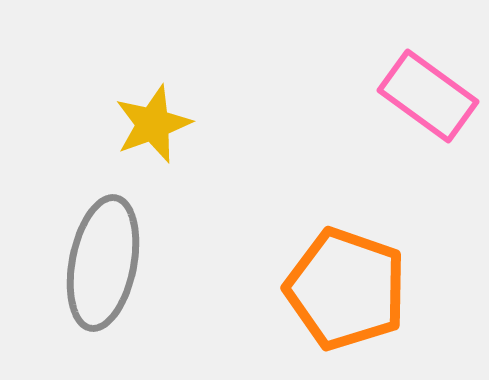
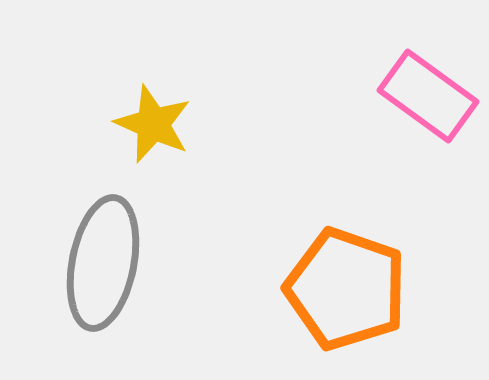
yellow star: rotated 28 degrees counterclockwise
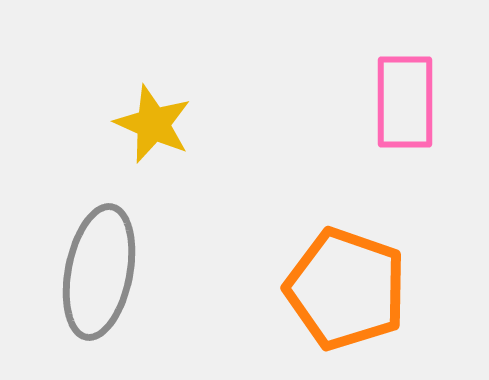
pink rectangle: moved 23 px left, 6 px down; rotated 54 degrees clockwise
gray ellipse: moved 4 px left, 9 px down
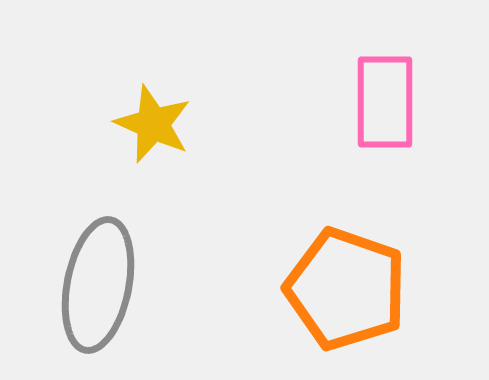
pink rectangle: moved 20 px left
gray ellipse: moved 1 px left, 13 px down
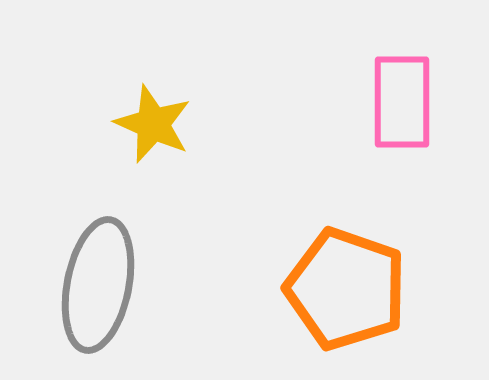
pink rectangle: moved 17 px right
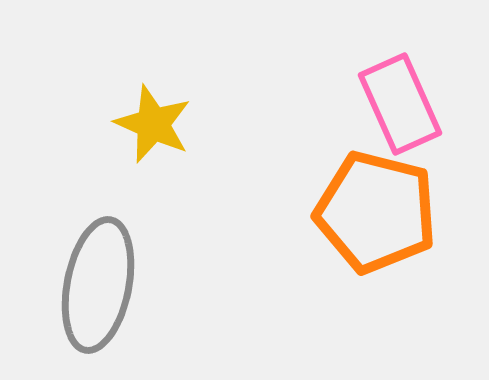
pink rectangle: moved 2 px left, 2 px down; rotated 24 degrees counterclockwise
orange pentagon: moved 30 px right, 77 px up; rotated 5 degrees counterclockwise
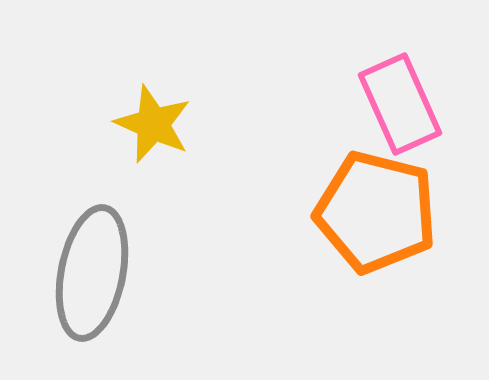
gray ellipse: moved 6 px left, 12 px up
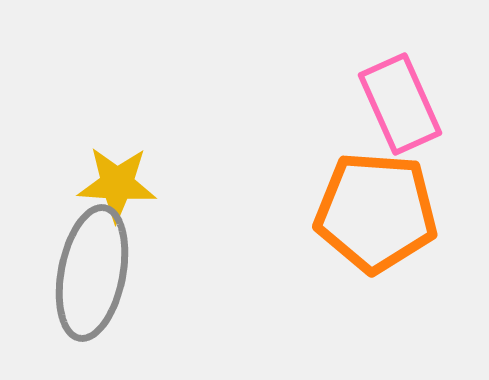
yellow star: moved 36 px left, 60 px down; rotated 20 degrees counterclockwise
orange pentagon: rotated 10 degrees counterclockwise
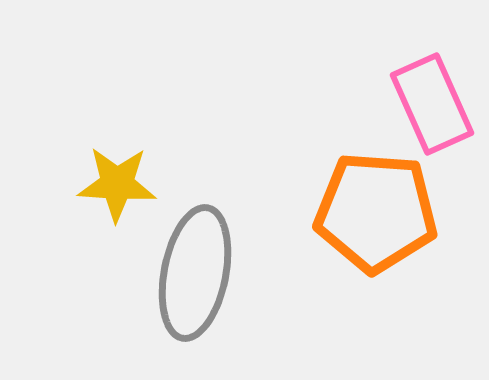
pink rectangle: moved 32 px right
gray ellipse: moved 103 px right
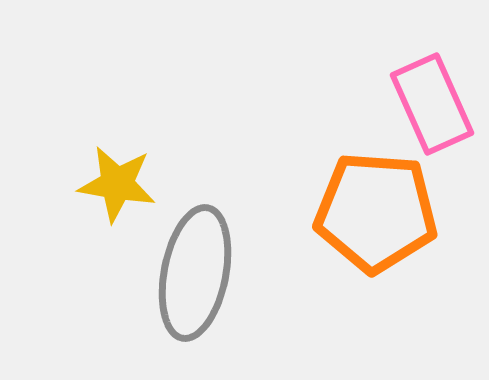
yellow star: rotated 6 degrees clockwise
